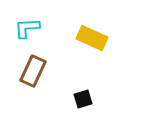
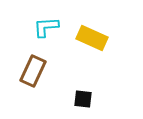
cyan L-shape: moved 19 px right, 1 px up
black square: rotated 24 degrees clockwise
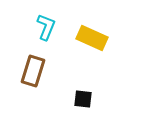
cyan L-shape: rotated 116 degrees clockwise
brown rectangle: rotated 8 degrees counterclockwise
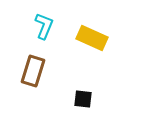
cyan L-shape: moved 2 px left, 1 px up
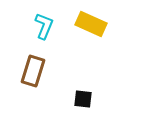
yellow rectangle: moved 1 px left, 14 px up
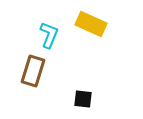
cyan L-shape: moved 5 px right, 9 px down
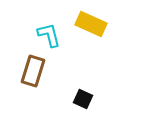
cyan L-shape: rotated 36 degrees counterclockwise
black square: rotated 18 degrees clockwise
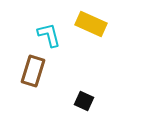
black square: moved 1 px right, 2 px down
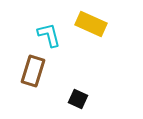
black square: moved 6 px left, 2 px up
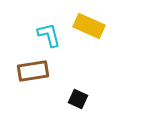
yellow rectangle: moved 2 px left, 2 px down
brown rectangle: rotated 64 degrees clockwise
